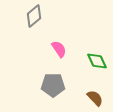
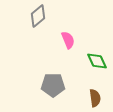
gray diamond: moved 4 px right
pink semicircle: moved 9 px right, 9 px up; rotated 12 degrees clockwise
brown semicircle: rotated 36 degrees clockwise
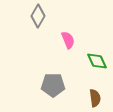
gray diamond: rotated 20 degrees counterclockwise
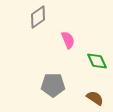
gray diamond: moved 1 px down; rotated 25 degrees clockwise
brown semicircle: rotated 48 degrees counterclockwise
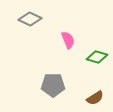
gray diamond: moved 8 px left, 2 px down; rotated 60 degrees clockwise
green diamond: moved 4 px up; rotated 50 degrees counterclockwise
brown semicircle: rotated 114 degrees clockwise
